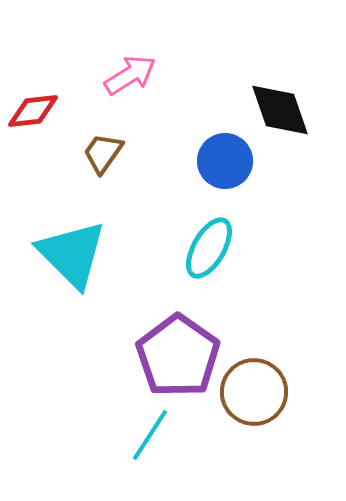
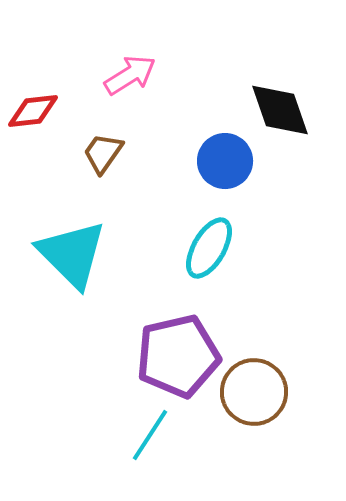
purple pentagon: rotated 24 degrees clockwise
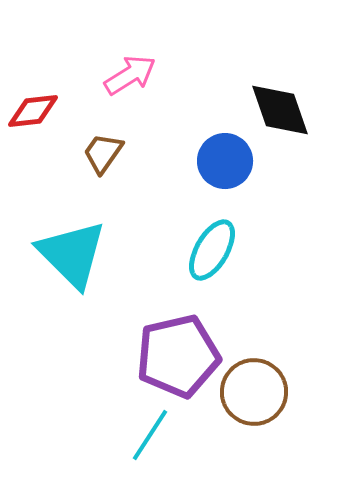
cyan ellipse: moved 3 px right, 2 px down
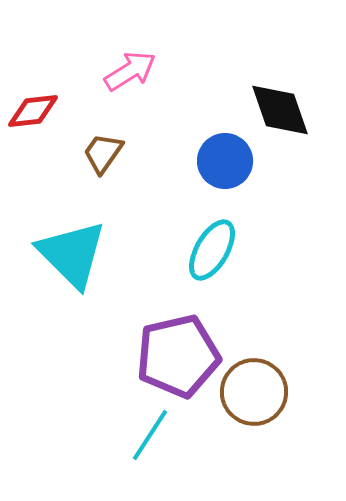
pink arrow: moved 4 px up
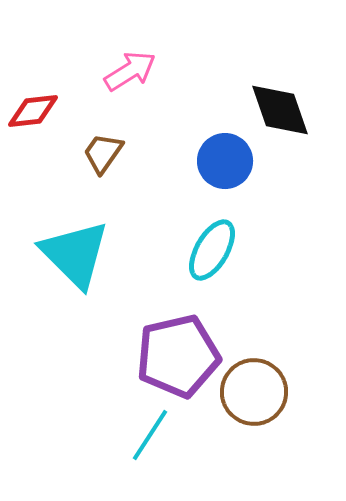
cyan triangle: moved 3 px right
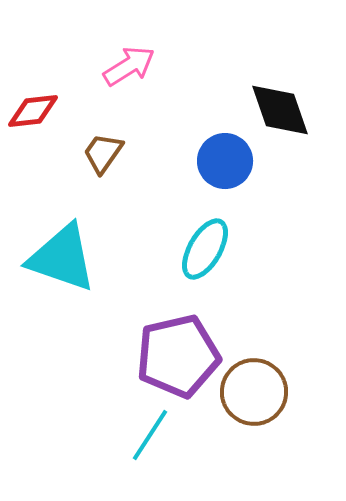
pink arrow: moved 1 px left, 5 px up
cyan ellipse: moved 7 px left, 1 px up
cyan triangle: moved 13 px left, 4 px down; rotated 26 degrees counterclockwise
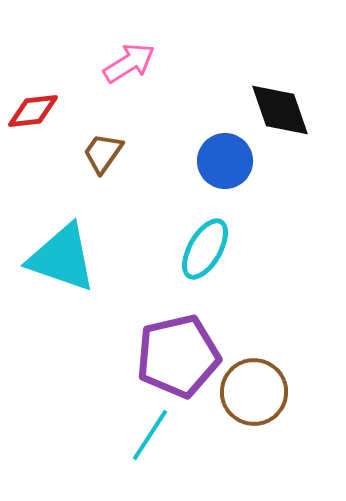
pink arrow: moved 3 px up
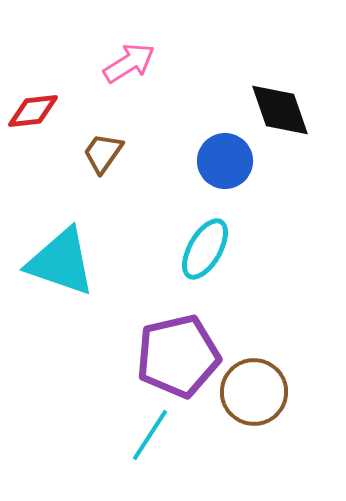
cyan triangle: moved 1 px left, 4 px down
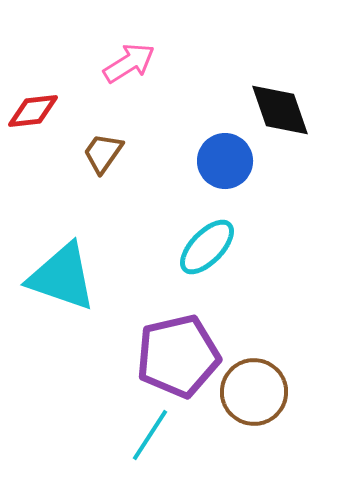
cyan ellipse: moved 2 px right, 2 px up; rotated 14 degrees clockwise
cyan triangle: moved 1 px right, 15 px down
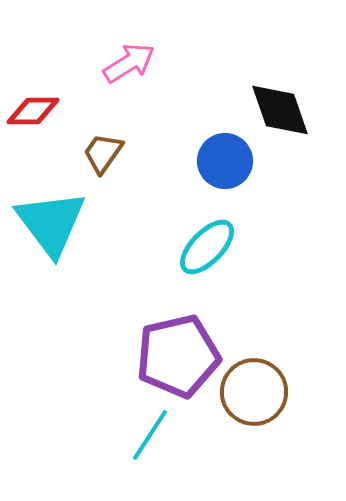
red diamond: rotated 6 degrees clockwise
cyan triangle: moved 11 px left, 54 px up; rotated 34 degrees clockwise
